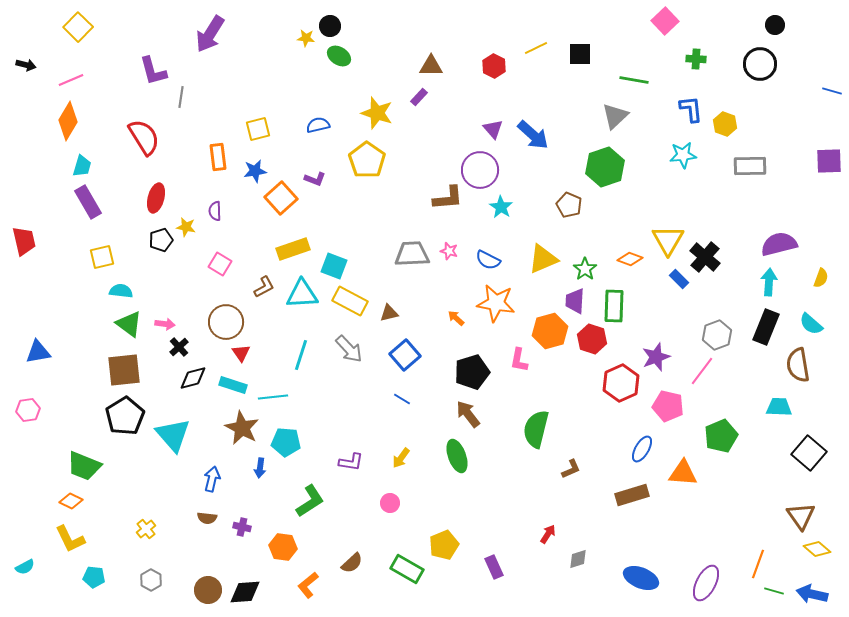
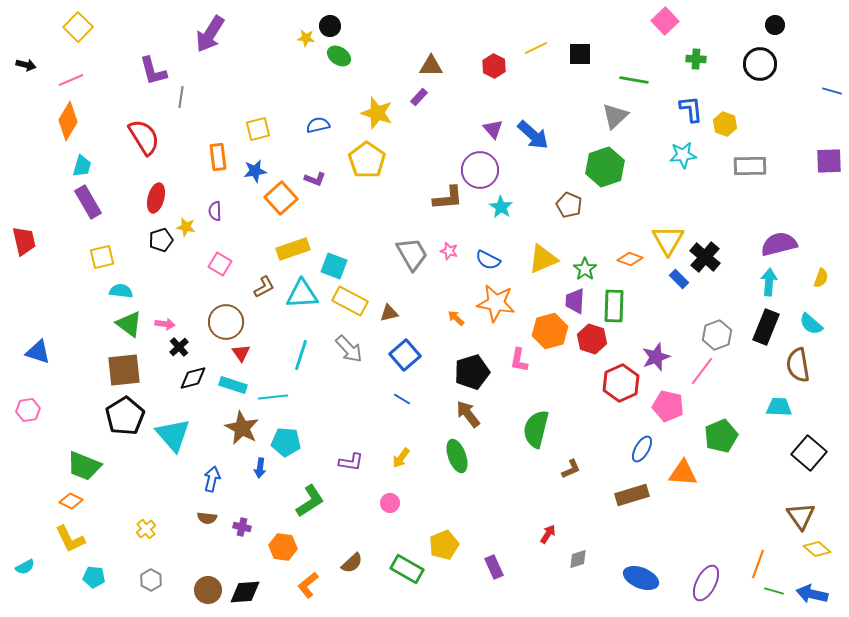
gray trapezoid at (412, 254): rotated 63 degrees clockwise
blue triangle at (38, 352): rotated 28 degrees clockwise
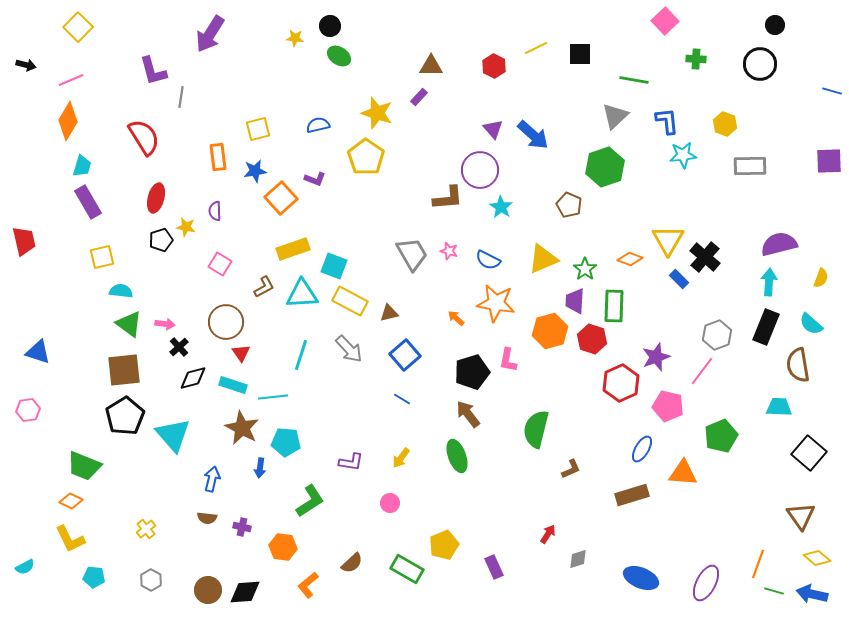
yellow star at (306, 38): moved 11 px left
blue L-shape at (691, 109): moved 24 px left, 12 px down
yellow pentagon at (367, 160): moved 1 px left, 3 px up
pink L-shape at (519, 360): moved 11 px left
yellow diamond at (817, 549): moved 9 px down
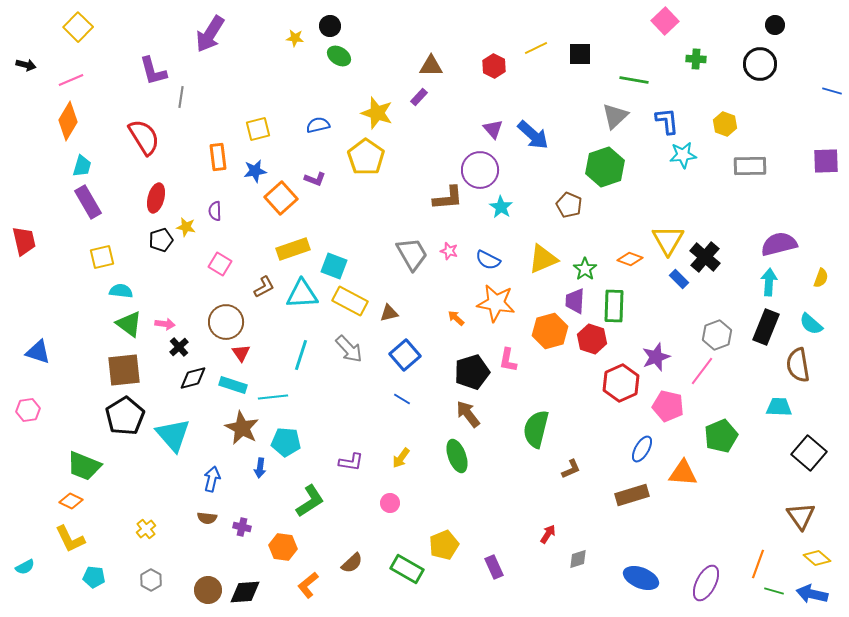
purple square at (829, 161): moved 3 px left
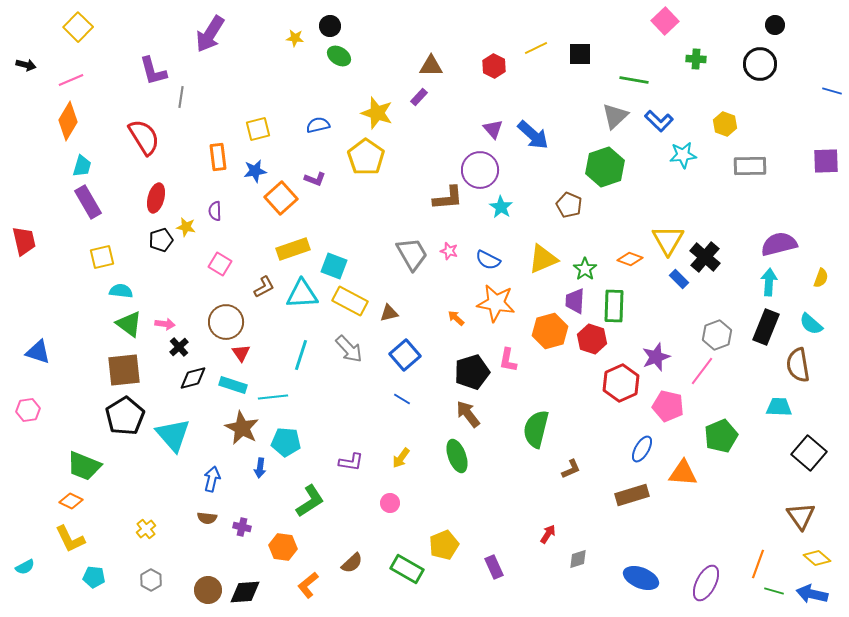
blue L-shape at (667, 121): moved 8 px left; rotated 140 degrees clockwise
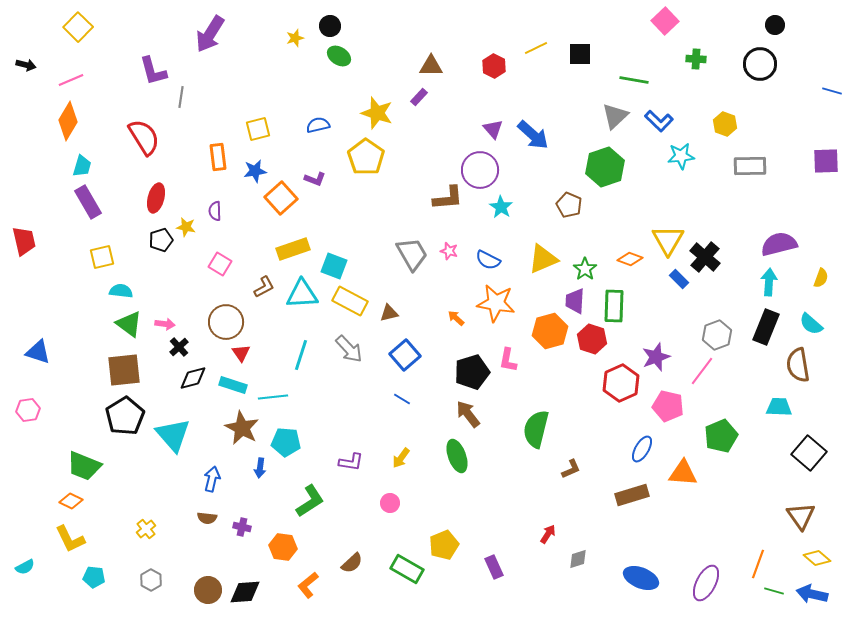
yellow star at (295, 38): rotated 24 degrees counterclockwise
cyan star at (683, 155): moved 2 px left, 1 px down
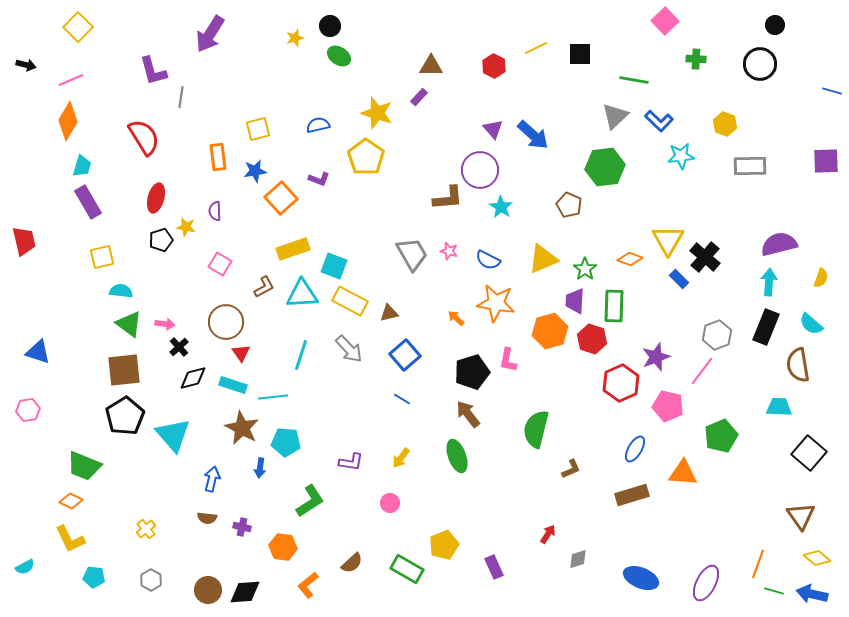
green hexagon at (605, 167): rotated 12 degrees clockwise
purple L-shape at (315, 179): moved 4 px right
blue ellipse at (642, 449): moved 7 px left
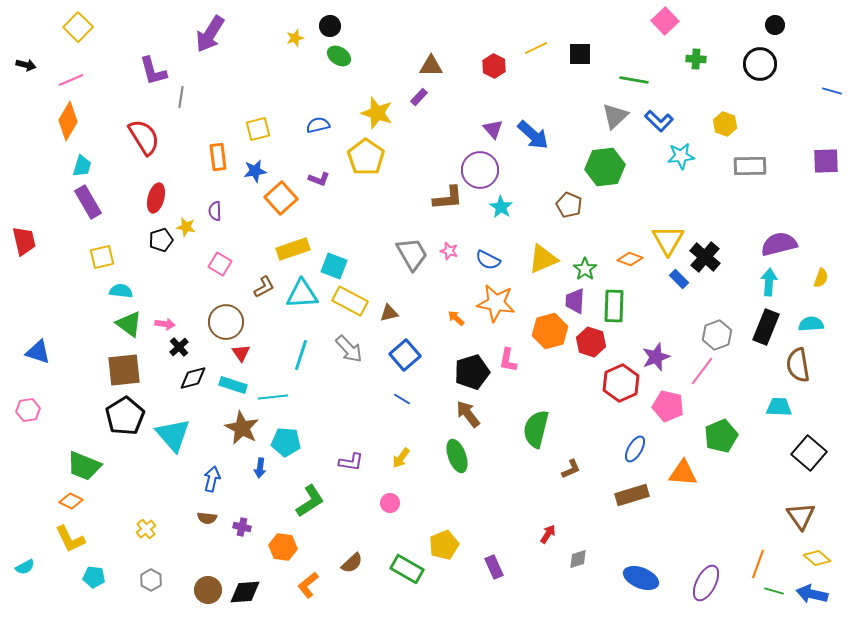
cyan semicircle at (811, 324): rotated 135 degrees clockwise
red hexagon at (592, 339): moved 1 px left, 3 px down
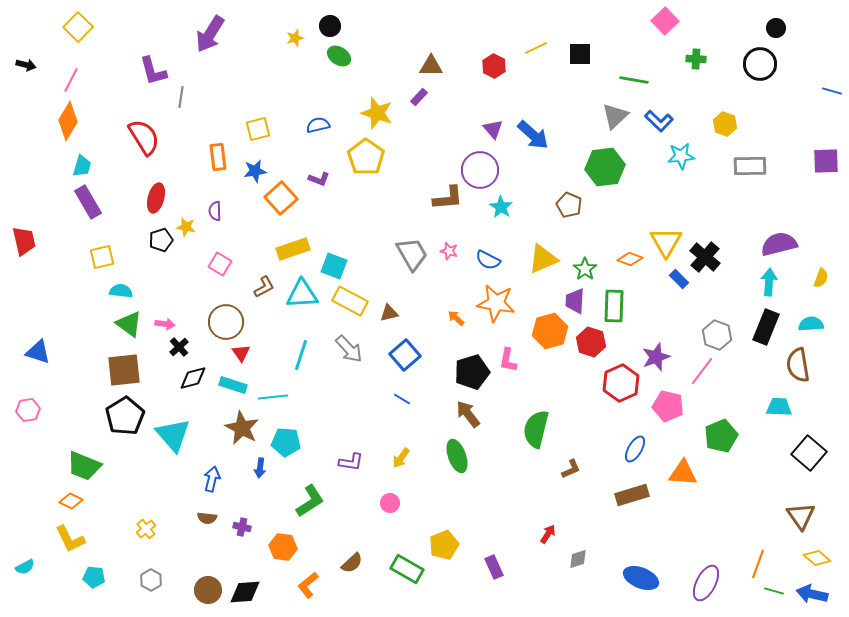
black circle at (775, 25): moved 1 px right, 3 px down
pink line at (71, 80): rotated 40 degrees counterclockwise
yellow triangle at (668, 240): moved 2 px left, 2 px down
gray hexagon at (717, 335): rotated 20 degrees counterclockwise
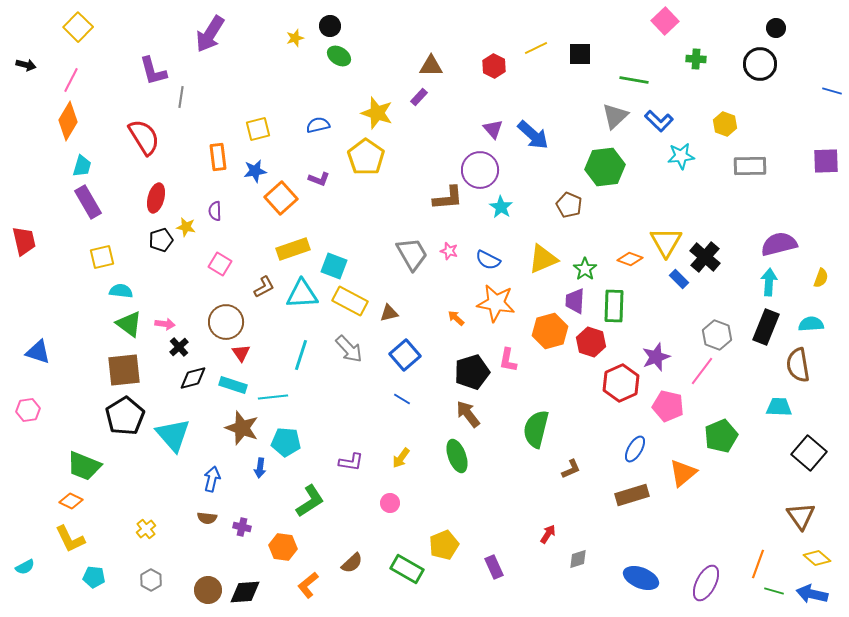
brown star at (242, 428): rotated 8 degrees counterclockwise
orange triangle at (683, 473): rotated 44 degrees counterclockwise
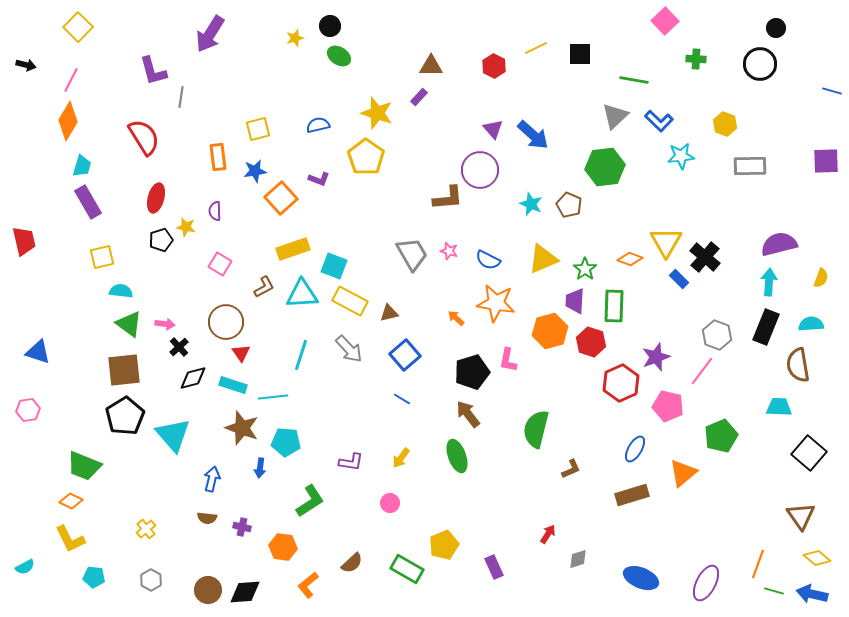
cyan star at (501, 207): moved 30 px right, 3 px up; rotated 10 degrees counterclockwise
